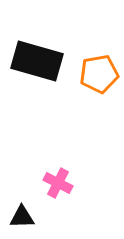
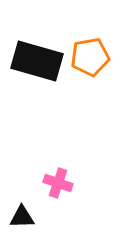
orange pentagon: moved 9 px left, 17 px up
pink cross: rotated 8 degrees counterclockwise
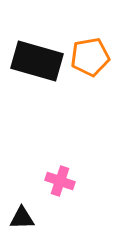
pink cross: moved 2 px right, 2 px up
black triangle: moved 1 px down
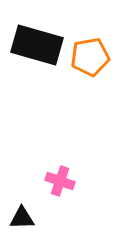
black rectangle: moved 16 px up
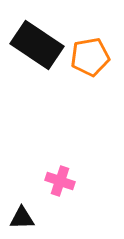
black rectangle: rotated 18 degrees clockwise
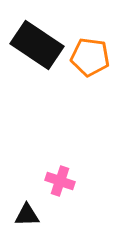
orange pentagon: rotated 18 degrees clockwise
black triangle: moved 5 px right, 3 px up
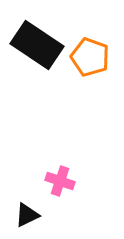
orange pentagon: rotated 12 degrees clockwise
black triangle: rotated 24 degrees counterclockwise
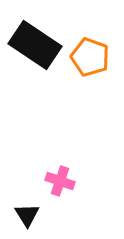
black rectangle: moved 2 px left
black triangle: rotated 36 degrees counterclockwise
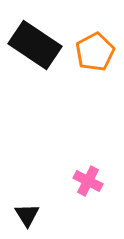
orange pentagon: moved 5 px right, 5 px up; rotated 24 degrees clockwise
pink cross: moved 28 px right; rotated 8 degrees clockwise
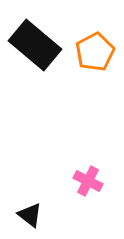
black rectangle: rotated 6 degrees clockwise
black triangle: moved 3 px right; rotated 20 degrees counterclockwise
